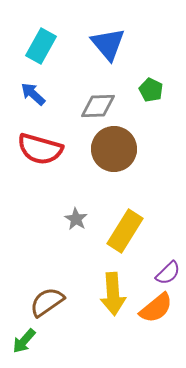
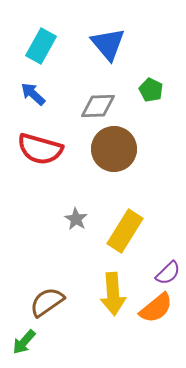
green arrow: moved 1 px down
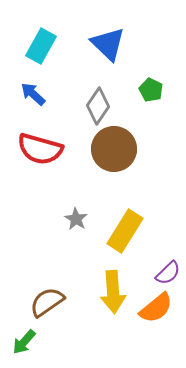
blue triangle: rotated 6 degrees counterclockwise
gray diamond: rotated 54 degrees counterclockwise
yellow arrow: moved 2 px up
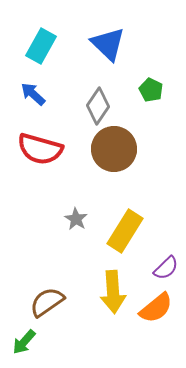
purple semicircle: moved 2 px left, 5 px up
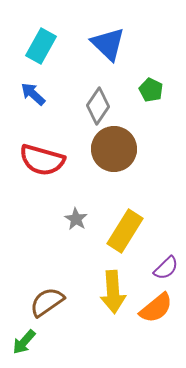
red semicircle: moved 2 px right, 11 px down
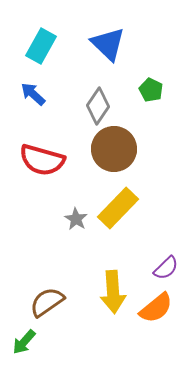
yellow rectangle: moved 7 px left, 23 px up; rotated 12 degrees clockwise
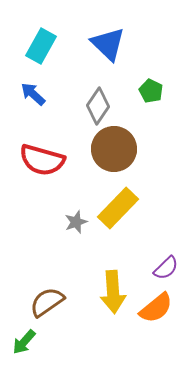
green pentagon: moved 1 px down
gray star: moved 3 px down; rotated 20 degrees clockwise
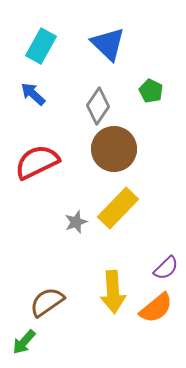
red semicircle: moved 5 px left, 2 px down; rotated 138 degrees clockwise
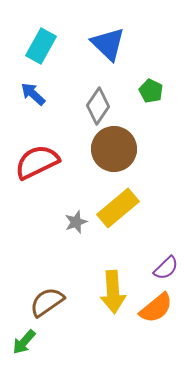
yellow rectangle: rotated 6 degrees clockwise
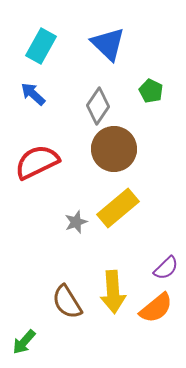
brown semicircle: moved 20 px right; rotated 87 degrees counterclockwise
